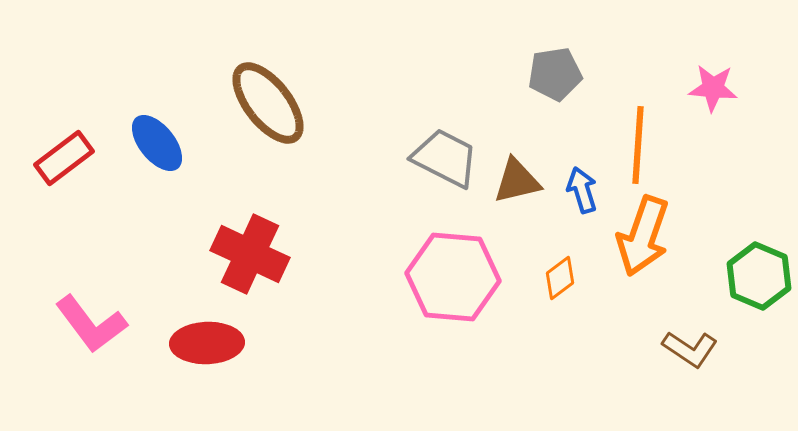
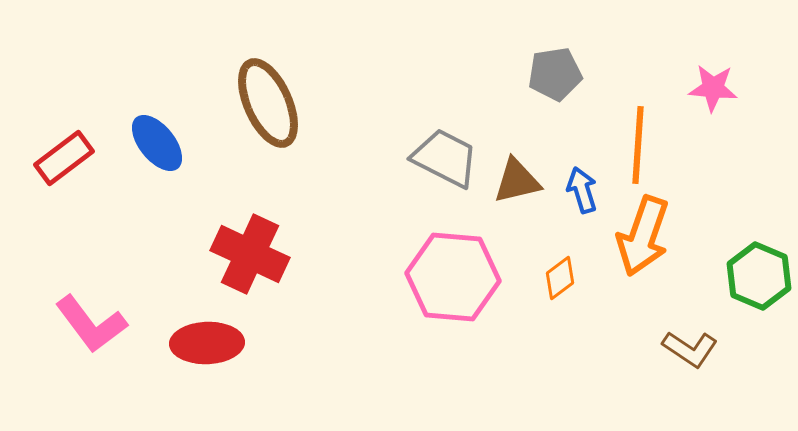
brown ellipse: rotated 14 degrees clockwise
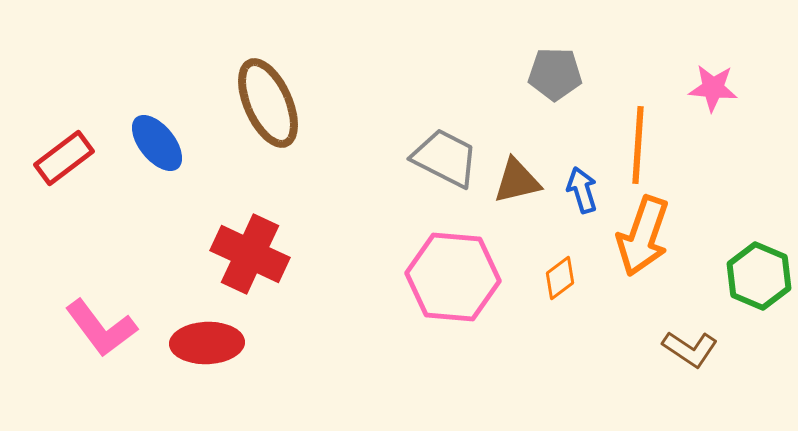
gray pentagon: rotated 10 degrees clockwise
pink L-shape: moved 10 px right, 4 px down
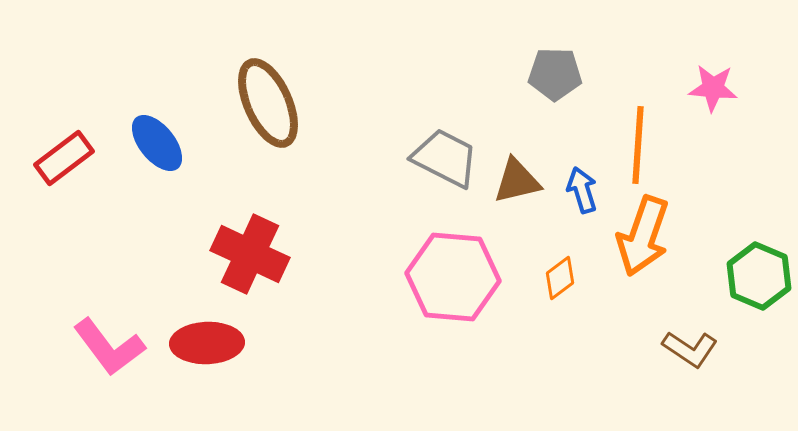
pink L-shape: moved 8 px right, 19 px down
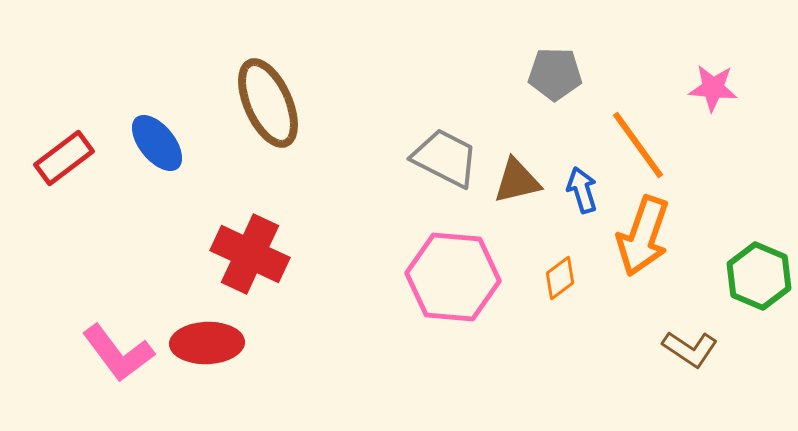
orange line: rotated 40 degrees counterclockwise
pink L-shape: moved 9 px right, 6 px down
